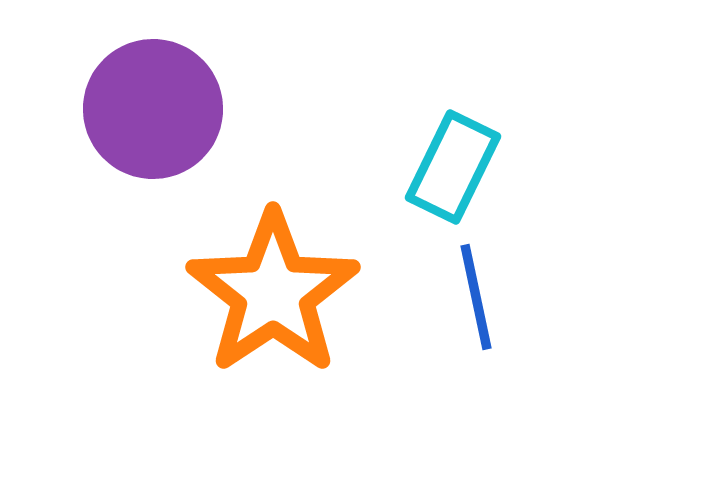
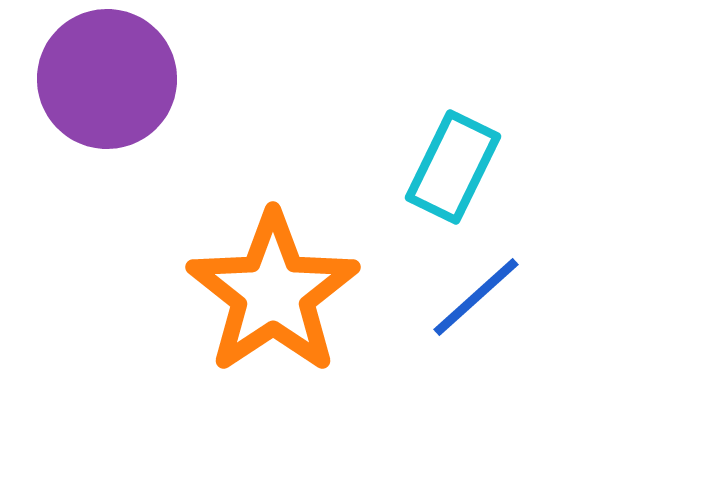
purple circle: moved 46 px left, 30 px up
blue line: rotated 60 degrees clockwise
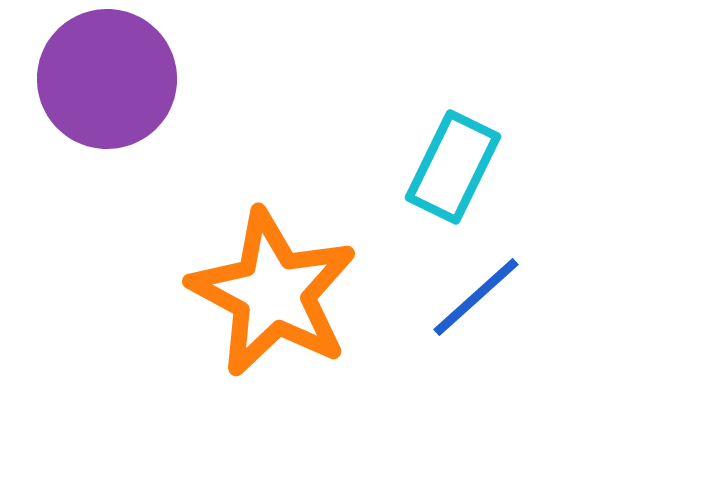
orange star: rotated 10 degrees counterclockwise
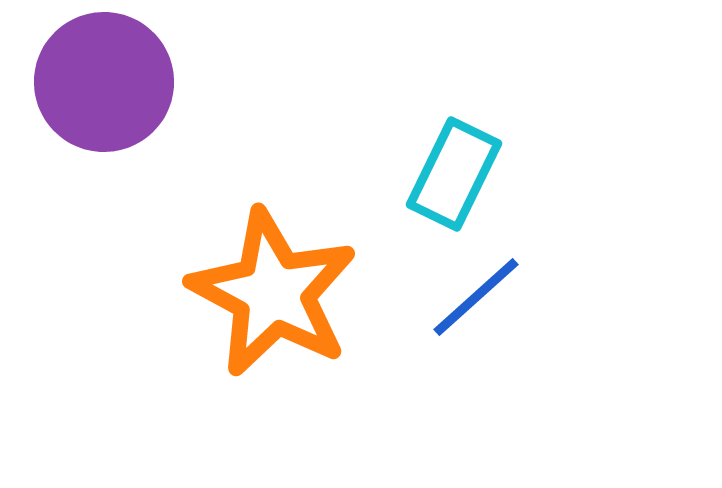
purple circle: moved 3 px left, 3 px down
cyan rectangle: moved 1 px right, 7 px down
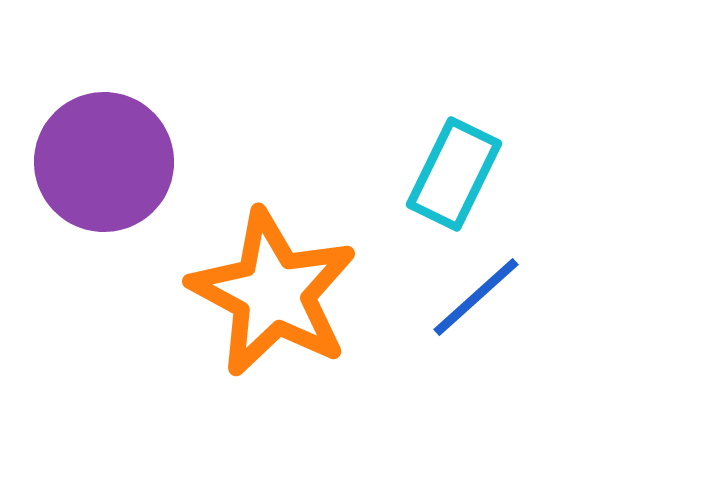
purple circle: moved 80 px down
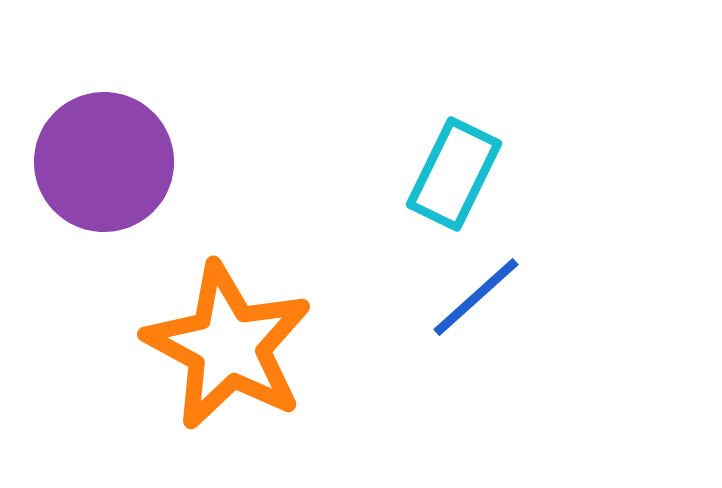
orange star: moved 45 px left, 53 px down
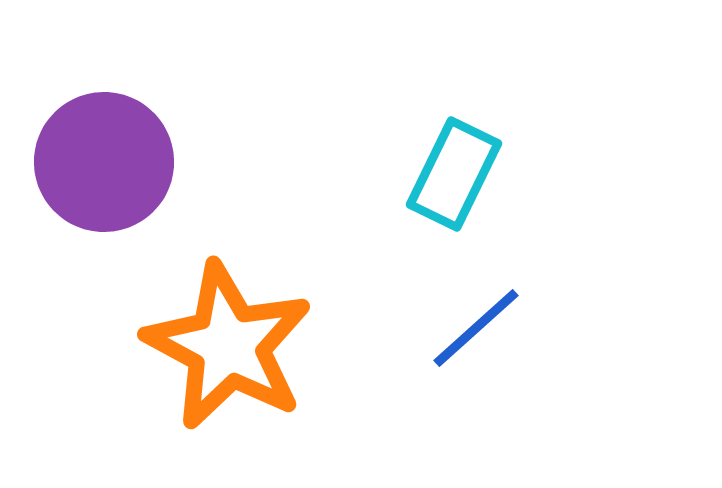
blue line: moved 31 px down
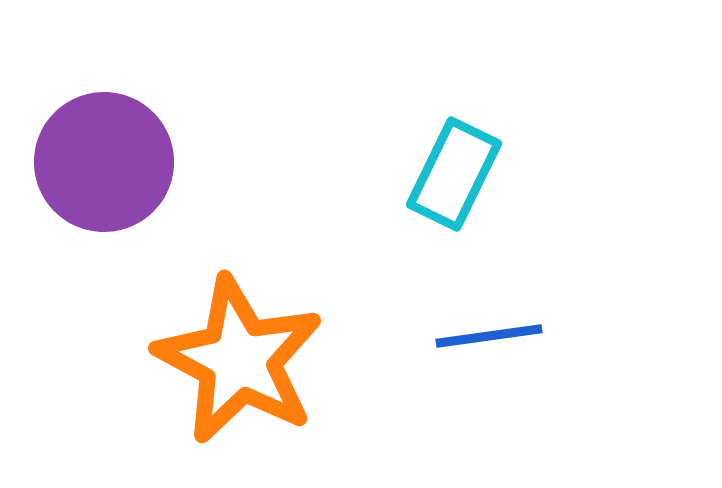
blue line: moved 13 px right, 8 px down; rotated 34 degrees clockwise
orange star: moved 11 px right, 14 px down
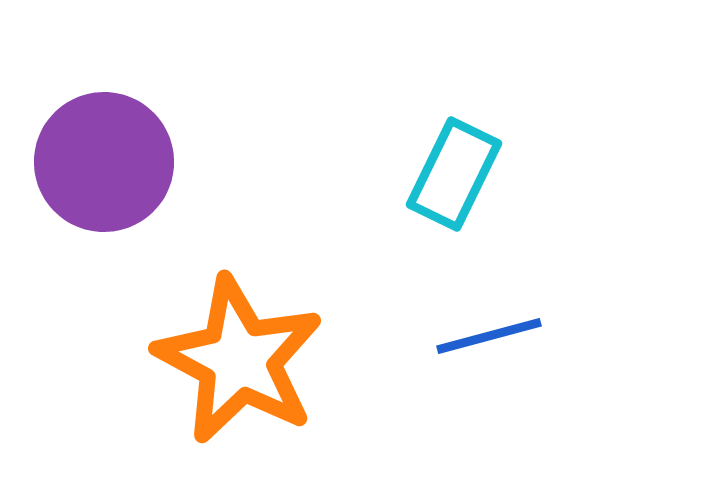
blue line: rotated 7 degrees counterclockwise
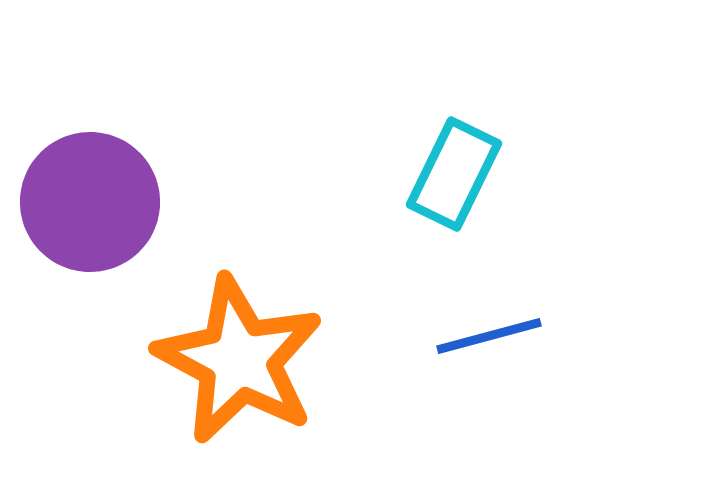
purple circle: moved 14 px left, 40 px down
